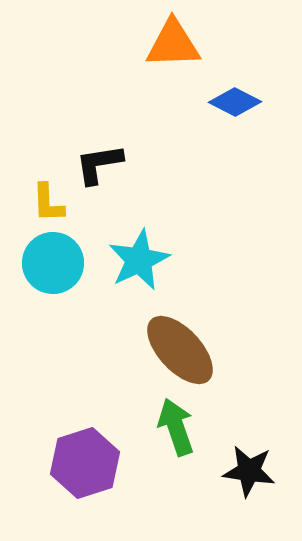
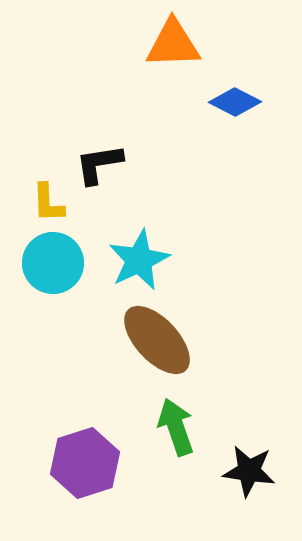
brown ellipse: moved 23 px left, 10 px up
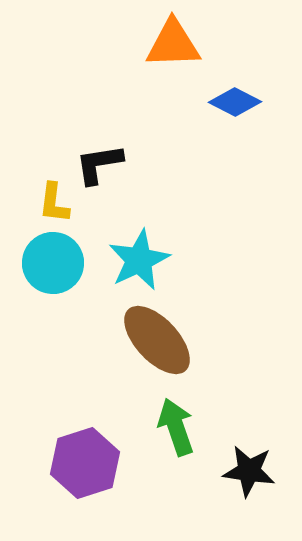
yellow L-shape: moved 6 px right; rotated 9 degrees clockwise
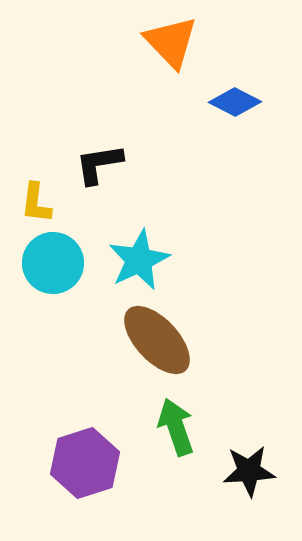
orange triangle: moved 2 px left, 2 px up; rotated 48 degrees clockwise
yellow L-shape: moved 18 px left
black star: rotated 12 degrees counterclockwise
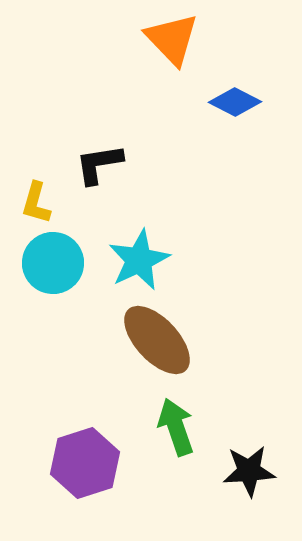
orange triangle: moved 1 px right, 3 px up
yellow L-shape: rotated 9 degrees clockwise
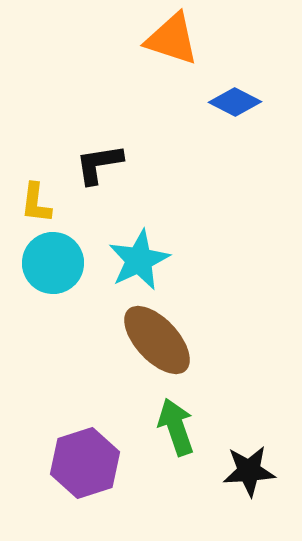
orange triangle: rotated 28 degrees counterclockwise
yellow L-shape: rotated 9 degrees counterclockwise
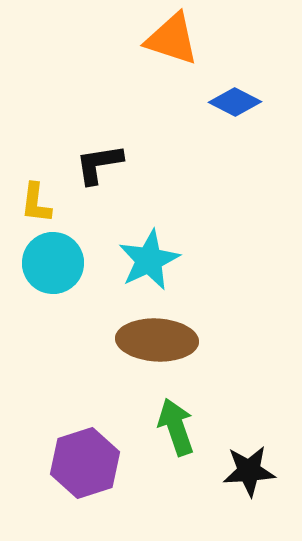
cyan star: moved 10 px right
brown ellipse: rotated 44 degrees counterclockwise
